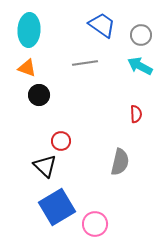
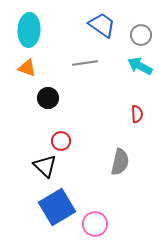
black circle: moved 9 px right, 3 px down
red semicircle: moved 1 px right
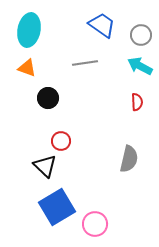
cyan ellipse: rotated 8 degrees clockwise
red semicircle: moved 12 px up
gray semicircle: moved 9 px right, 3 px up
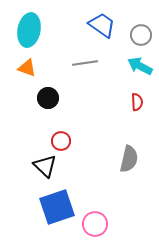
blue square: rotated 12 degrees clockwise
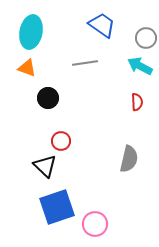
cyan ellipse: moved 2 px right, 2 px down
gray circle: moved 5 px right, 3 px down
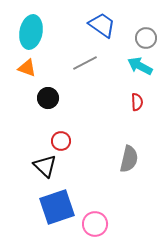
gray line: rotated 20 degrees counterclockwise
